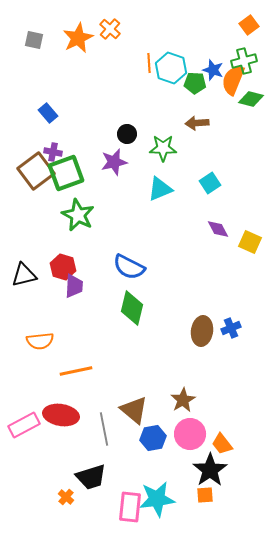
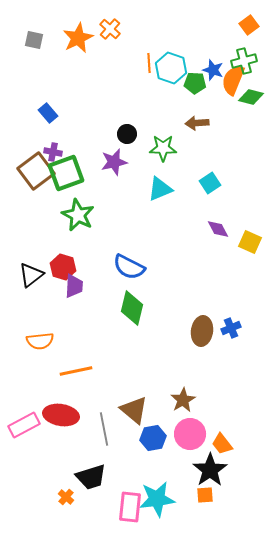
green diamond at (251, 99): moved 2 px up
black triangle at (24, 275): moved 7 px right; rotated 24 degrees counterclockwise
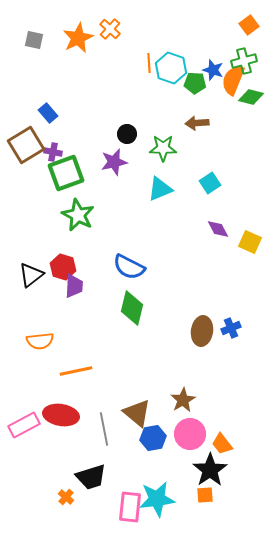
brown square at (36, 171): moved 10 px left, 26 px up; rotated 6 degrees clockwise
brown triangle at (134, 410): moved 3 px right, 3 px down
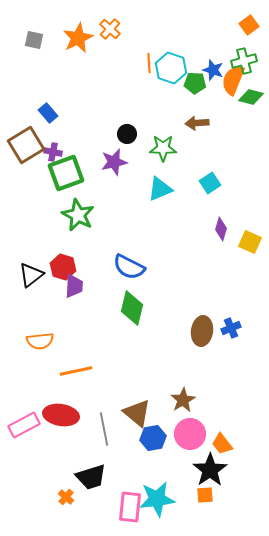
purple diamond at (218, 229): moved 3 px right; rotated 45 degrees clockwise
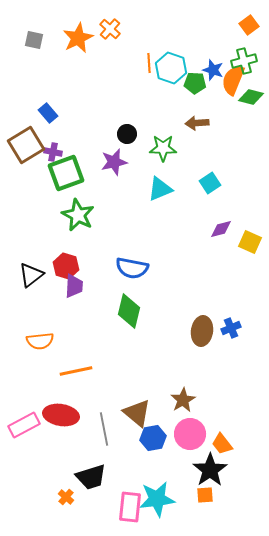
purple diamond at (221, 229): rotated 60 degrees clockwise
red hexagon at (63, 267): moved 3 px right, 1 px up
blue semicircle at (129, 267): moved 3 px right, 1 px down; rotated 16 degrees counterclockwise
green diamond at (132, 308): moved 3 px left, 3 px down
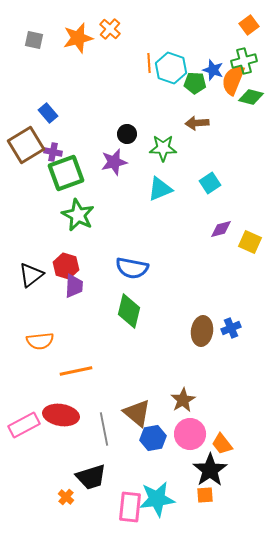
orange star at (78, 38): rotated 12 degrees clockwise
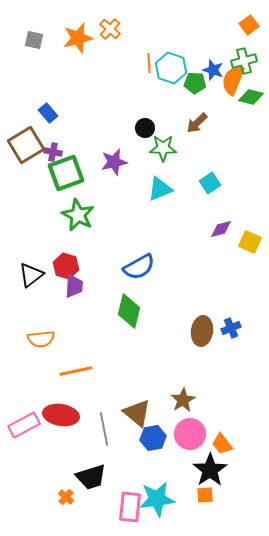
brown arrow at (197, 123): rotated 40 degrees counterclockwise
black circle at (127, 134): moved 18 px right, 6 px up
blue semicircle at (132, 268): moved 7 px right, 1 px up; rotated 40 degrees counterclockwise
orange semicircle at (40, 341): moved 1 px right, 2 px up
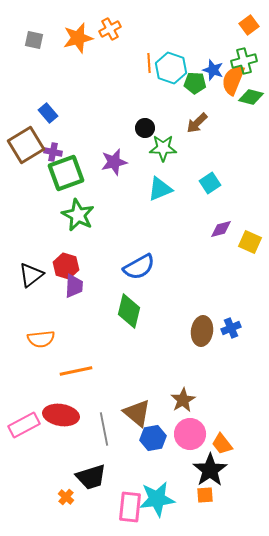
orange cross at (110, 29): rotated 20 degrees clockwise
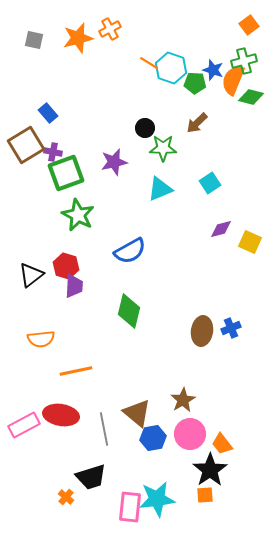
orange line at (149, 63): rotated 54 degrees counterclockwise
blue semicircle at (139, 267): moved 9 px left, 16 px up
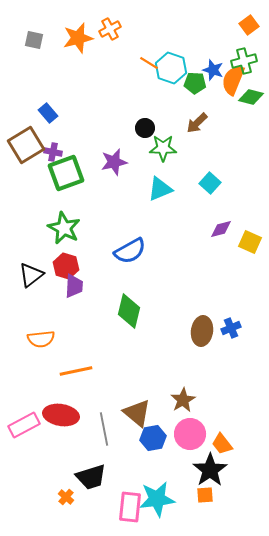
cyan square at (210, 183): rotated 15 degrees counterclockwise
green star at (78, 215): moved 14 px left, 13 px down
